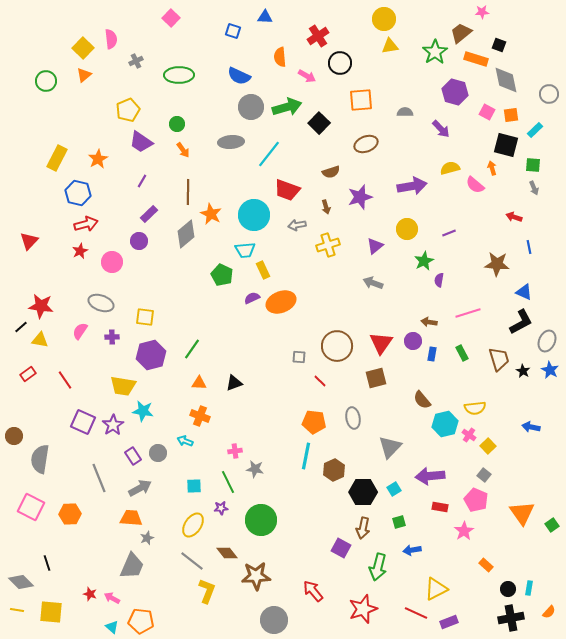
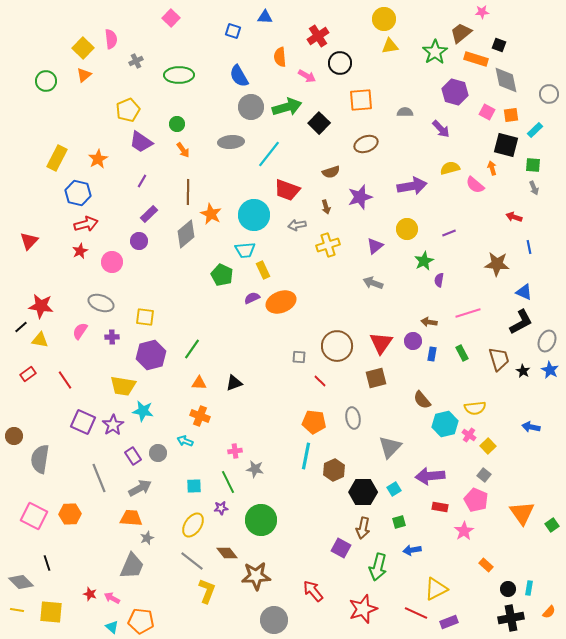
blue semicircle at (239, 76): rotated 35 degrees clockwise
pink square at (31, 507): moved 3 px right, 9 px down
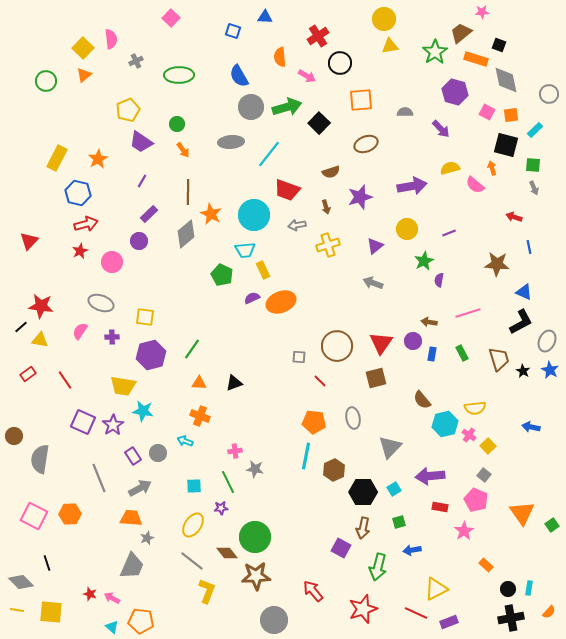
green circle at (261, 520): moved 6 px left, 17 px down
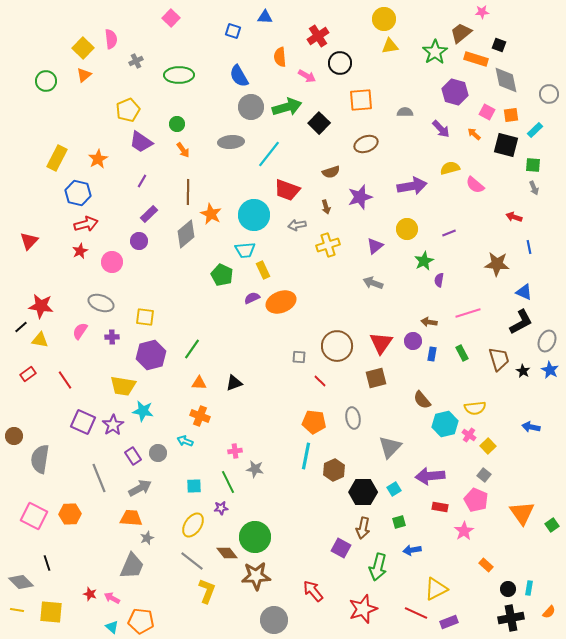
orange arrow at (492, 168): moved 18 px left, 34 px up; rotated 32 degrees counterclockwise
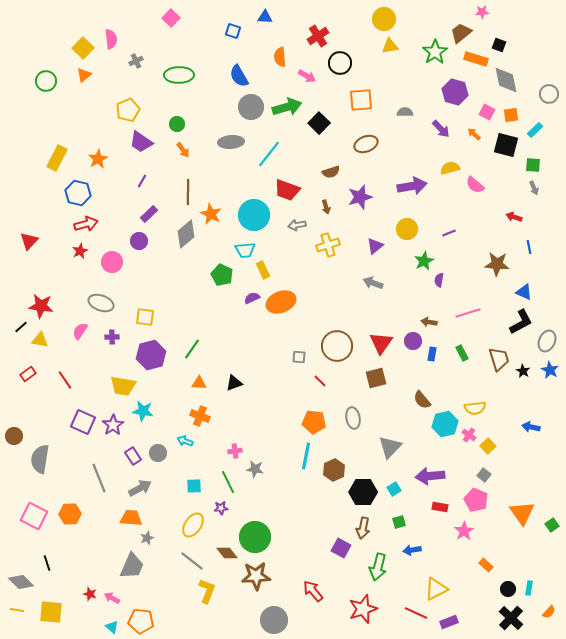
black cross at (511, 618): rotated 35 degrees counterclockwise
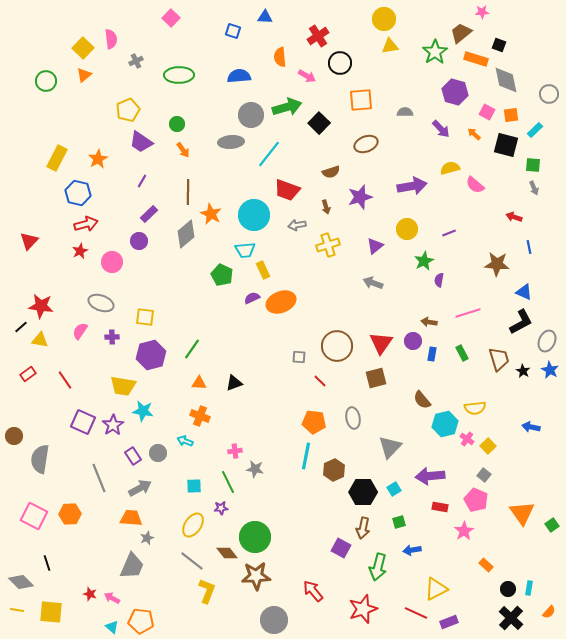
blue semicircle at (239, 76): rotated 115 degrees clockwise
gray circle at (251, 107): moved 8 px down
pink cross at (469, 435): moved 2 px left, 4 px down
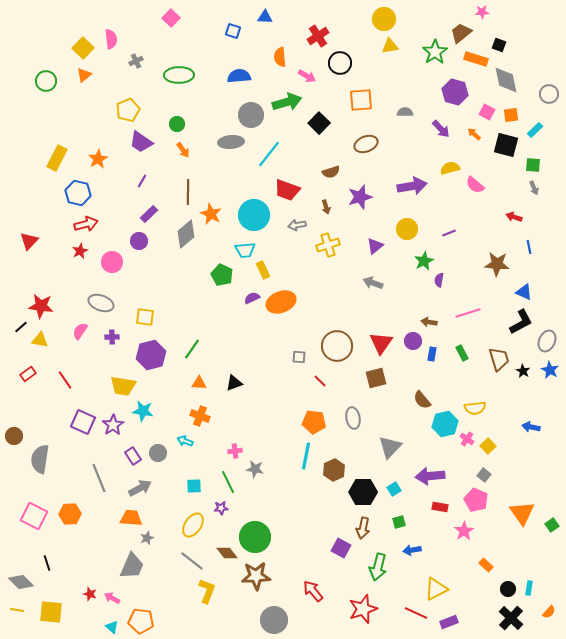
green arrow at (287, 107): moved 5 px up
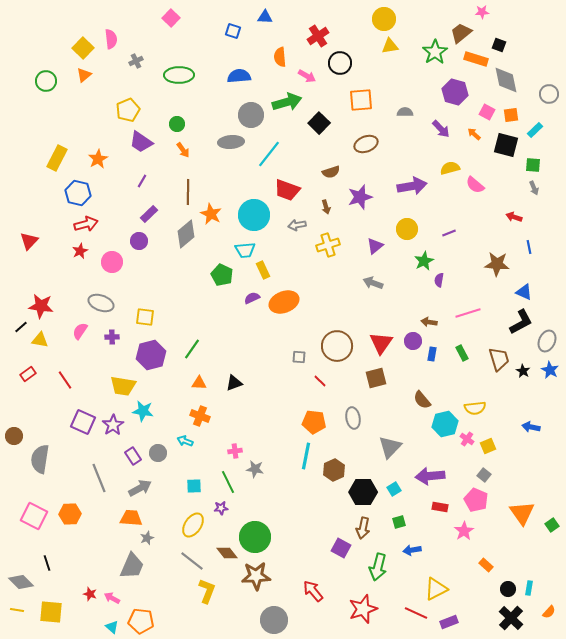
orange ellipse at (281, 302): moved 3 px right
yellow square at (488, 446): rotated 21 degrees clockwise
